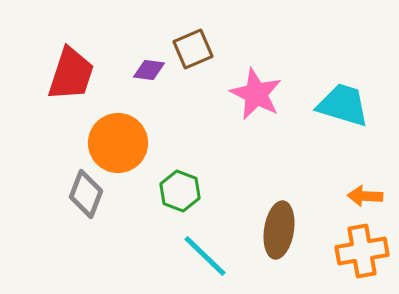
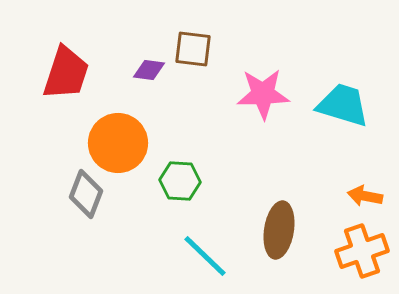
brown square: rotated 30 degrees clockwise
red trapezoid: moved 5 px left, 1 px up
pink star: moved 7 px right; rotated 28 degrees counterclockwise
green hexagon: moved 10 px up; rotated 18 degrees counterclockwise
orange arrow: rotated 8 degrees clockwise
orange cross: rotated 9 degrees counterclockwise
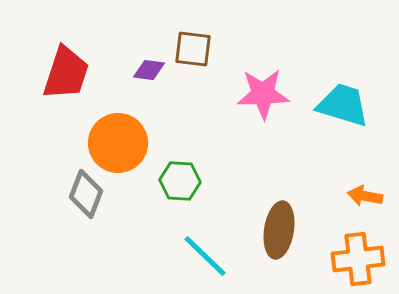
orange cross: moved 4 px left, 8 px down; rotated 12 degrees clockwise
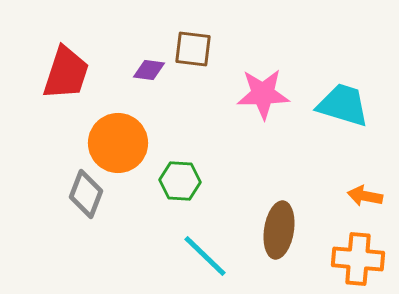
orange cross: rotated 12 degrees clockwise
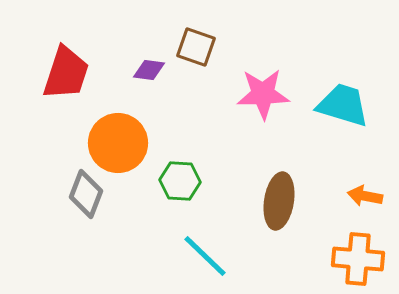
brown square: moved 3 px right, 2 px up; rotated 12 degrees clockwise
brown ellipse: moved 29 px up
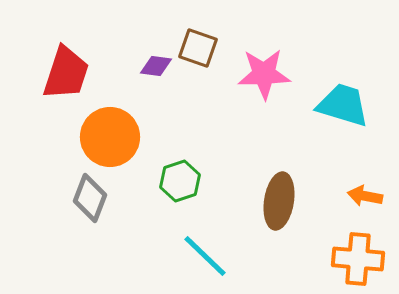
brown square: moved 2 px right, 1 px down
purple diamond: moved 7 px right, 4 px up
pink star: moved 1 px right, 20 px up
orange circle: moved 8 px left, 6 px up
green hexagon: rotated 21 degrees counterclockwise
gray diamond: moved 4 px right, 4 px down
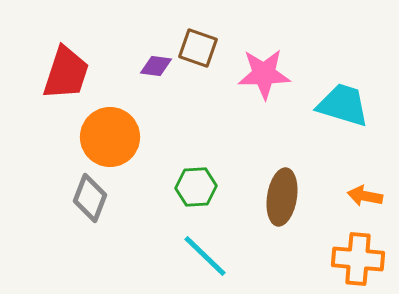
green hexagon: moved 16 px right, 6 px down; rotated 15 degrees clockwise
brown ellipse: moved 3 px right, 4 px up
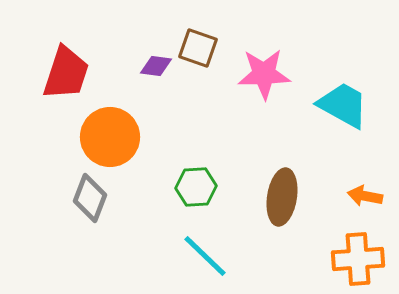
cyan trapezoid: rotated 12 degrees clockwise
orange cross: rotated 9 degrees counterclockwise
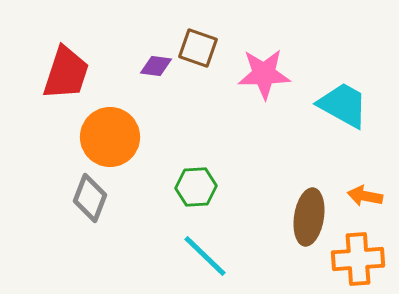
brown ellipse: moved 27 px right, 20 px down
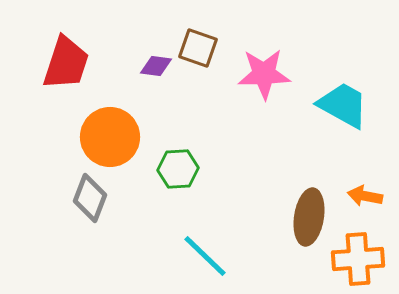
red trapezoid: moved 10 px up
green hexagon: moved 18 px left, 18 px up
